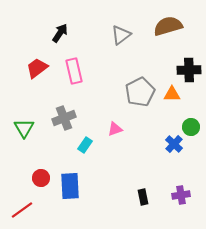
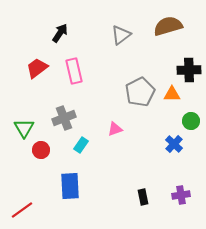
green circle: moved 6 px up
cyan rectangle: moved 4 px left
red circle: moved 28 px up
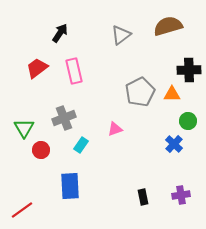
green circle: moved 3 px left
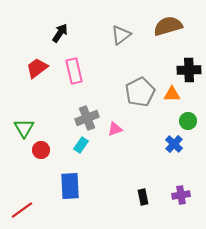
gray cross: moved 23 px right
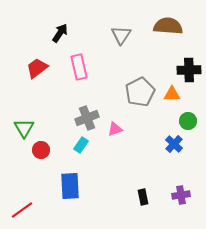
brown semicircle: rotated 20 degrees clockwise
gray triangle: rotated 20 degrees counterclockwise
pink rectangle: moved 5 px right, 4 px up
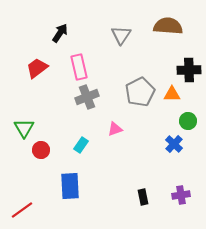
gray cross: moved 21 px up
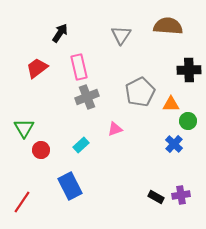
orange triangle: moved 1 px left, 10 px down
cyan rectangle: rotated 14 degrees clockwise
blue rectangle: rotated 24 degrees counterclockwise
black rectangle: moved 13 px right; rotated 49 degrees counterclockwise
red line: moved 8 px up; rotated 20 degrees counterclockwise
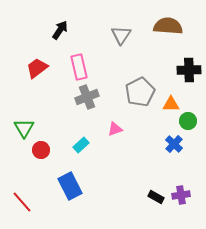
black arrow: moved 3 px up
red line: rotated 75 degrees counterclockwise
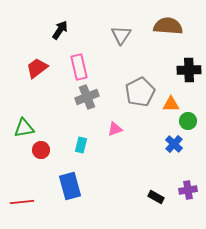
green triangle: rotated 50 degrees clockwise
cyan rectangle: rotated 35 degrees counterclockwise
blue rectangle: rotated 12 degrees clockwise
purple cross: moved 7 px right, 5 px up
red line: rotated 55 degrees counterclockwise
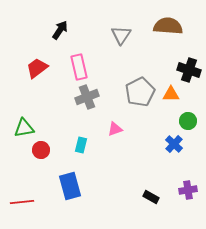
black cross: rotated 20 degrees clockwise
orange triangle: moved 10 px up
black rectangle: moved 5 px left
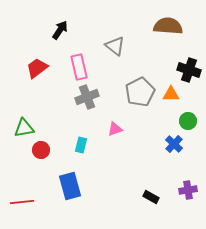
gray triangle: moved 6 px left, 11 px down; rotated 25 degrees counterclockwise
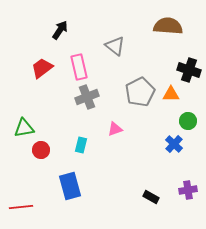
red trapezoid: moved 5 px right
red line: moved 1 px left, 5 px down
